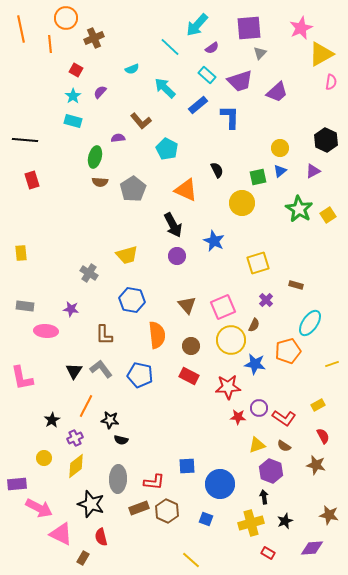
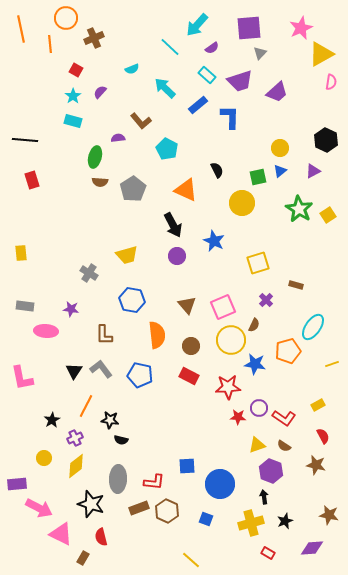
cyan ellipse at (310, 323): moved 3 px right, 4 px down
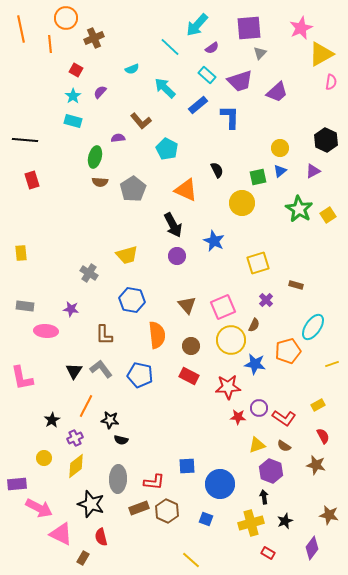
purple diamond at (312, 548): rotated 50 degrees counterclockwise
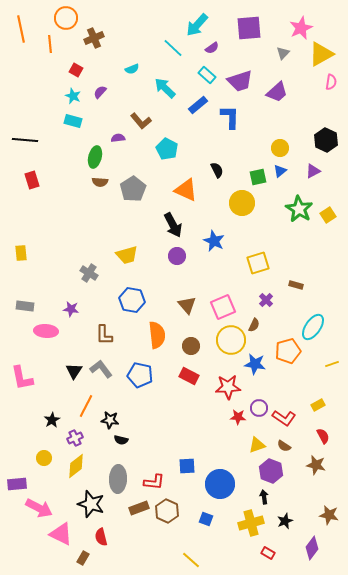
cyan line at (170, 47): moved 3 px right, 1 px down
gray triangle at (260, 53): moved 23 px right
cyan star at (73, 96): rotated 14 degrees counterclockwise
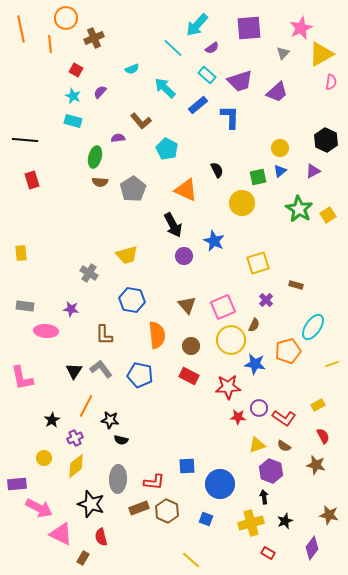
purple circle at (177, 256): moved 7 px right
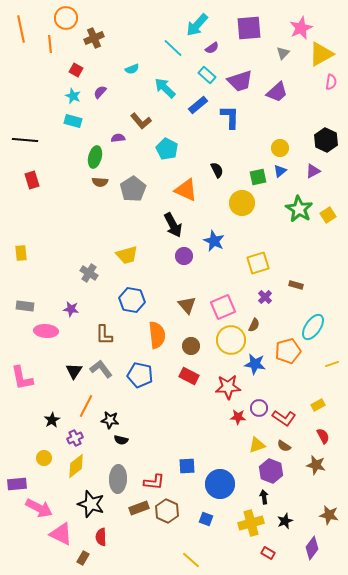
purple cross at (266, 300): moved 1 px left, 3 px up
red semicircle at (101, 537): rotated 12 degrees clockwise
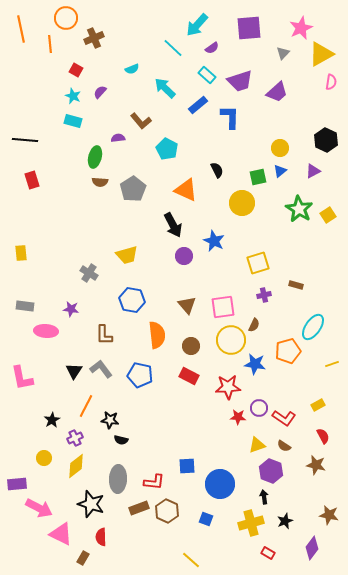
purple cross at (265, 297): moved 1 px left, 2 px up; rotated 32 degrees clockwise
pink square at (223, 307): rotated 15 degrees clockwise
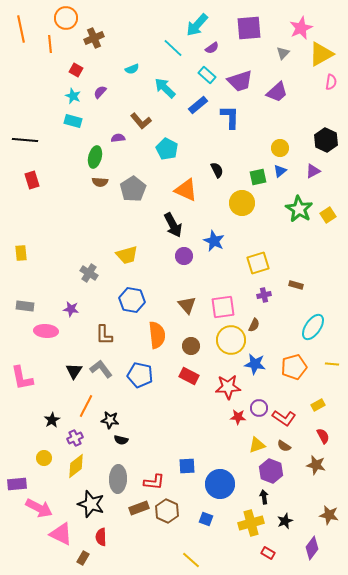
orange pentagon at (288, 351): moved 6 px right, 16 px down
yellow line at (332, 364): rotated 24 degrees clockwise
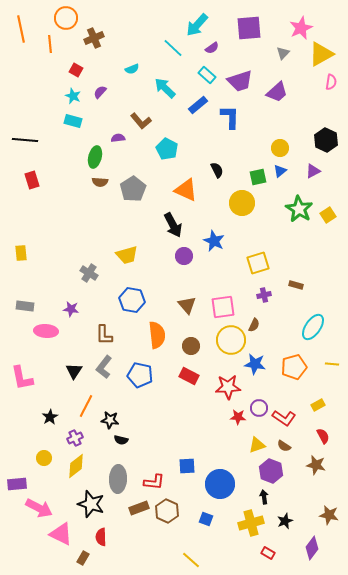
gray L-shape at (101, 369): moved 3 px right, 2 px up; rotated 105 degrees counterclockwise
black star at (52, 420): moved 2 px left, 3 px up
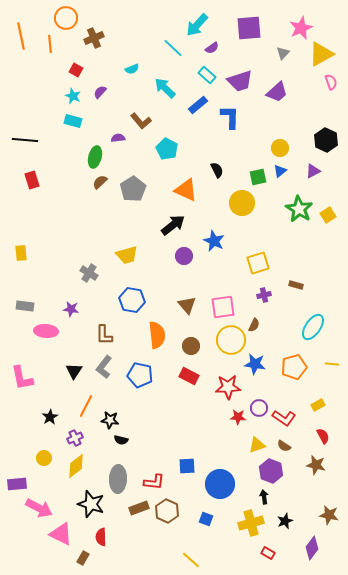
orange line at (21, 29): moved 7 px down
pink semicircle at (331, 82): rotated 28 degrees counterclockwise
brown semicircle at (100, 182): rotated 133 degrees clockwise
black arrow at (173, 225): rotated 100 degrees counterclockwise
